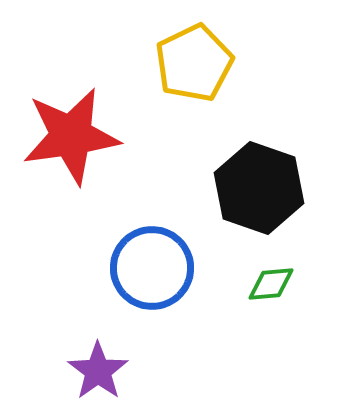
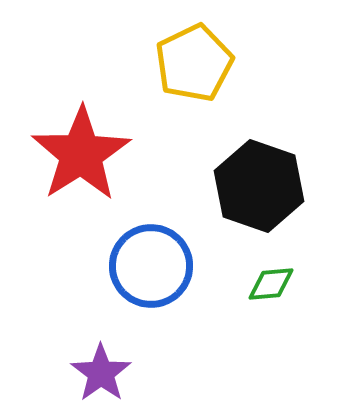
red star: moved 10 px right, 18 px down; rotated 24 degrees counterclockwise
black hexagon: moved 2 px up
blue circle: moved 1 px left, 2 px up
purple star: moved 3 px right, 2 px down
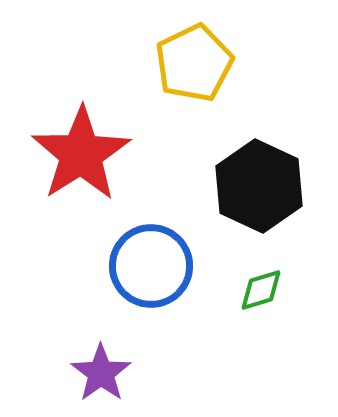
black hexagon: rotated 6 degrees clockwise
green diamond: moved 10 px left, 6 px down; rotated 12 degrees counterclockwise
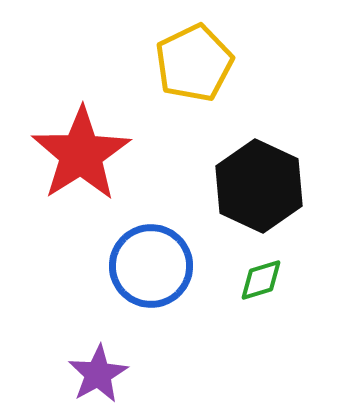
green diamond: moved 10 px up
purple star: moved 3 px left, 1 px down; rotated 6 degrees clockwise
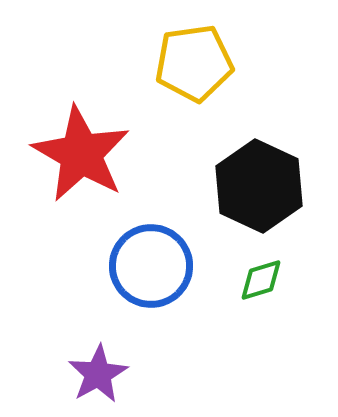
yellow pentagon: rotated 18 degrees clockwise
red star: rotated 10 degrees counterclockwise
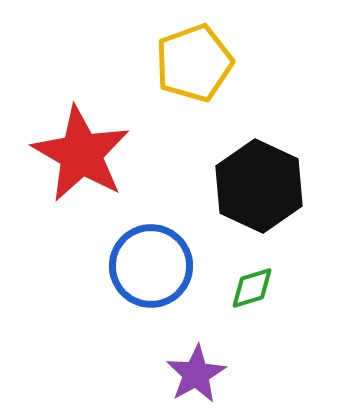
yellow pentagon: rotated 12 degrees counterclockwise
green diamond: moved 9 px left, 8 px down
purple star: moved 98 px right
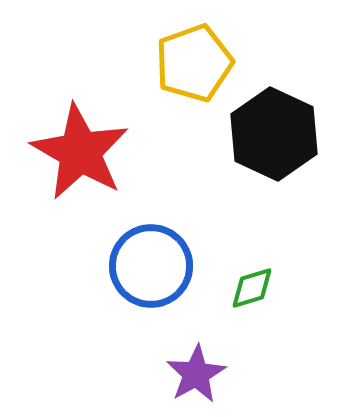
red star: moved 1 px left, 2 px up
black hexagon: moved 15 px right, 52 px up
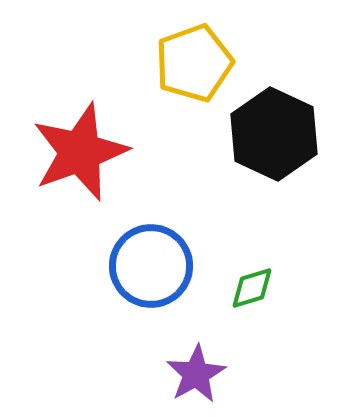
red star: rotated 22 degrees clockwise
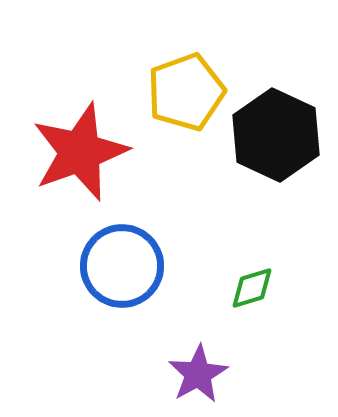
yellow pentagon: moved 8 px left, 29 px down
black hexagon: moved 2 px right, 1 px down
blue circle: moved 29 px left
purple star: moved 2 px right
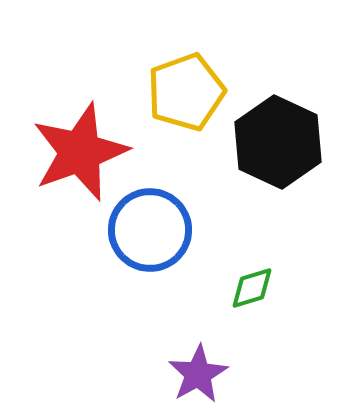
black hexagon: moved 2 px right, 7 px down
blue circle: moved 28 px right, 36 px up
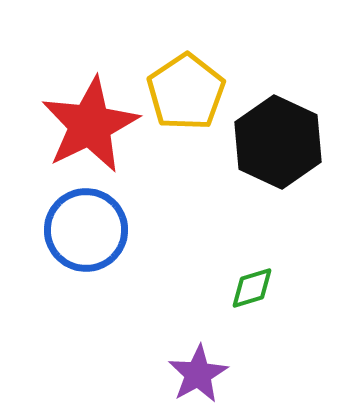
yellow pentagon: rotated 14 degrees counterclockwise
red star: moved 10 px right, 27 px up; rotated 6 degrees counterclockwise
blue circle: moved 64 px left
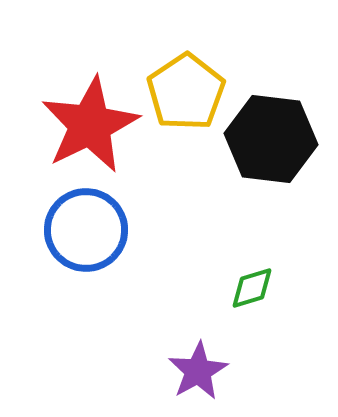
black hexagon: moved 7 px left, 3 px up; rotated 18 degrees counterclockwise
purple star: moved 3 px up
